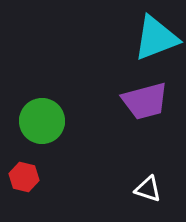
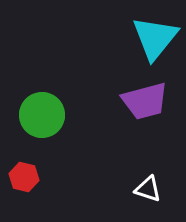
cyan triangle: moved 1 px left; rotated 30 degrees counterclockwise
green circle: moved 6 px up
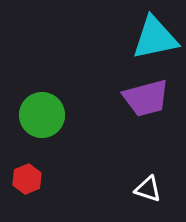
cyan triangle: rotated 39 degrees clockwise
purple trapezoid: moved 1 px right, 3 px up
red hexagon: moved 3 px right, 2 px down; rotated 24 degrees clockwise
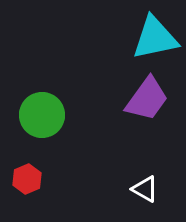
purple trapezoid: moved 1 px right, 1 px down; rotated 39 degrees counterclockwise
white triangle: moved 3 px left; rotated 12 degrees clockwise
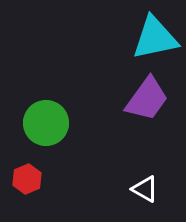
green circle: moved 4 px right, 8 px down
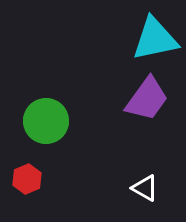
cyan triangle: moved 1 px down
green circle: moved 2 px up
white triangle: moved 1 px up
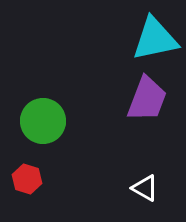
purple trapezoid: rotated 15 degrees counterclockwise
green circle: moved 3 px left
red hexagon: rotated 20 degrees counterclockwise
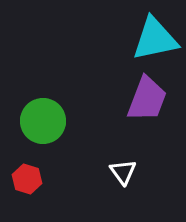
white triangle: moved 22 px left, 16 px up; rotated 24 degrees clockwise
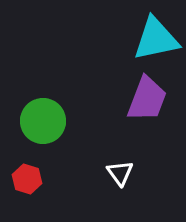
cyan triangle: moved 1 px right
white triangle: moved 3 px left, 1 px down
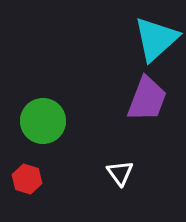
cyan triangle: rotated 30 degrees counterclockwise
